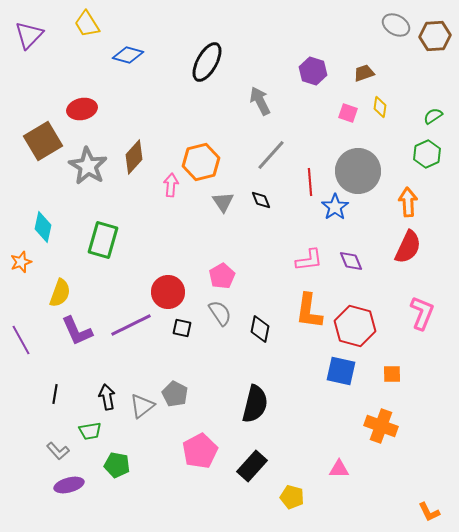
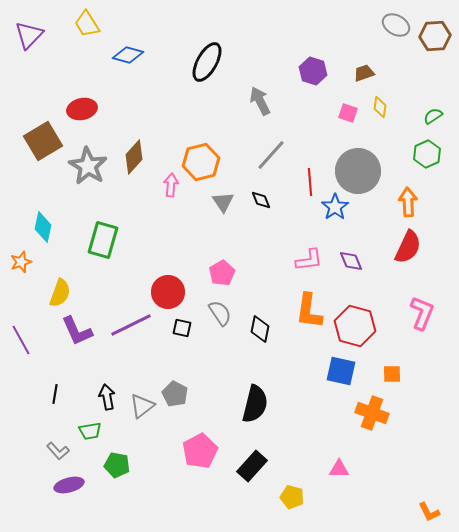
pink pentagon at (222, 276): moved 3 px up
orange cross at (381, 426): moved 9 px left, 13 px up
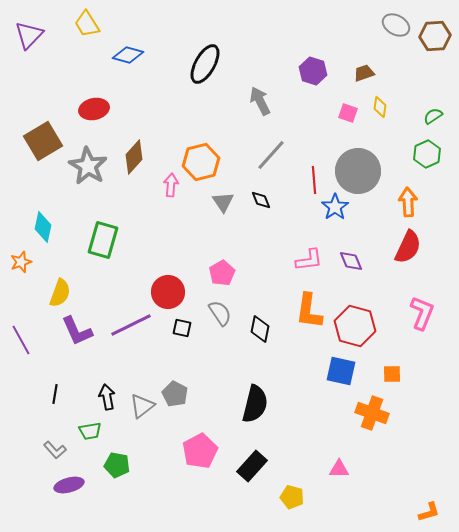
black ellipse at (207, 62): moved 2 px left, 2 px down
red ellipse at (82, 109): moved 12 px right
red line at (310, 182): moved 4 px right, 2 px up
gray L-shape at (58, 451): moved 3 px left, 1 px up
orange L-shape at (429, 512): rotated 80 degrees counterclockwise
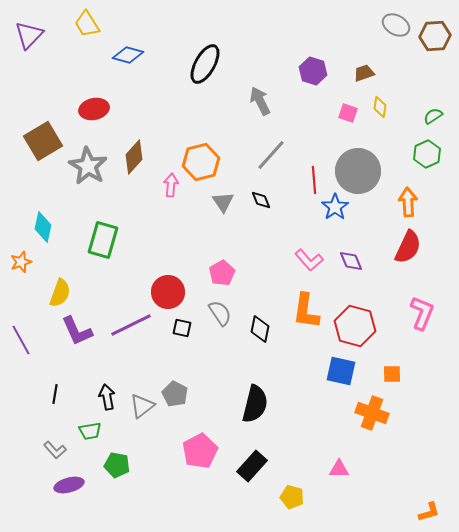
pink L-shape at (309, 260): rotated 56 degrees clockwise
orange L-shape at (309, 311): moved 3 px left
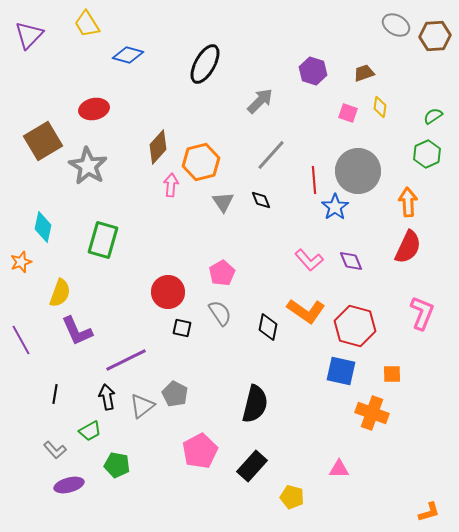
gray arrow at (260, 101): rotated 72 degrees clockwise
brown diamond at (134, 157): moved 24 px right, 10 px up
orange L-shape at (306, 311): rotated 63 degrees counterclockwise
purple line at (131, 325): moved 5 px left, 35 px down
black diamond at (260, 329): moved 8 px right, 2 px up
green trapezoid at (90, 431): rotated 20 degrees counterclockwise
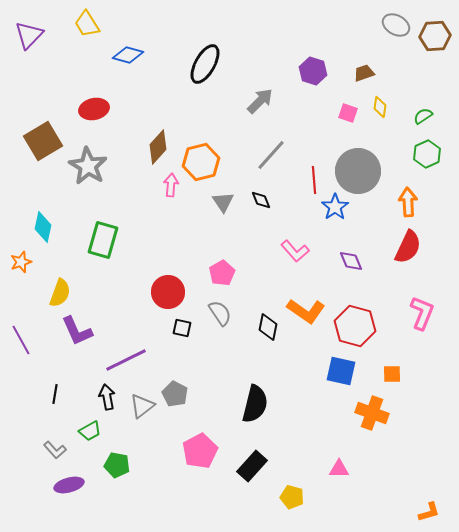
green semicircle at (433, 116): moved 10 px left
pink L-shape at (309, 260): moved 14 px left, 9 px up
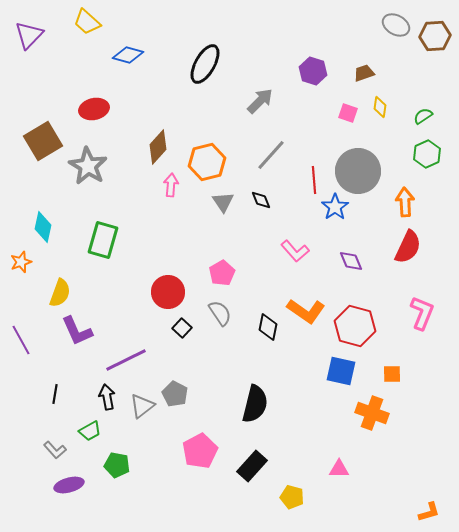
yellow trapezoid at (87, 24): moved 2 px up; rotated 16 degrees counterclockwise
orange hexagon at (201, 162): moved 6 px right
orange arrow at (408, 202): moved 3 px left
black square at (182, 328): rotated 30 degrees clockwise
